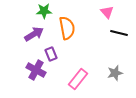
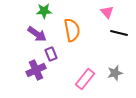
orange semicircle: moved 5 px right, 2 px down
purple arrow: moved 3 px right; rotated 66 degrees clockwise
purple cross: rotated 36 degrees clockwise
pink rectangle: moved 7 px right
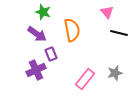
green star: moved 1 px left, 1 px down; rotated 21 degrees clockwise
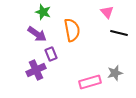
pink rectangle: moved 5 px right, 3 px down; rotated 35 degrees clockwise
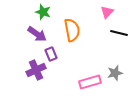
pink triangle: rotated 24 degrees clockwise
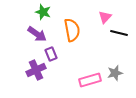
pink triangle: moved 2 px left, 5 px down
pink rectangle: moved 2 px up
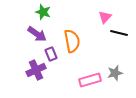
orange semicircle: moved 11 px down
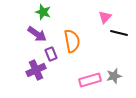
gray star: moved 1 px left, 3 px down
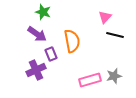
black line: moved 4 px left, 2 px down
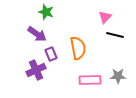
green star: moved 3 px right
orange semicircle: moved 6 px right, 7 px down
gray star: moved 4 px right; rotated 14 degrees clockwise
pink rectangle: rotated 15 degrees clockwise
